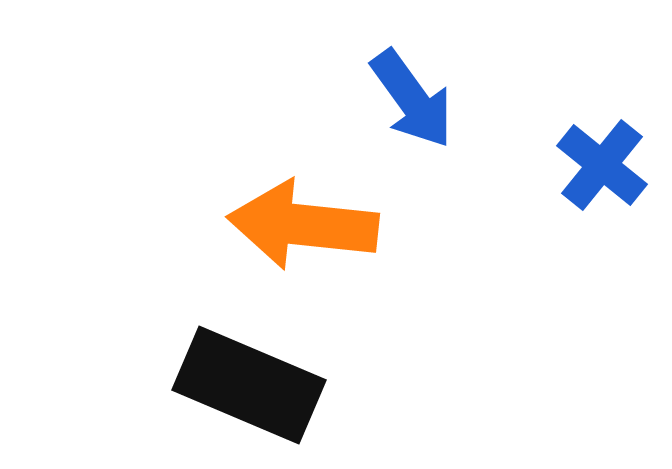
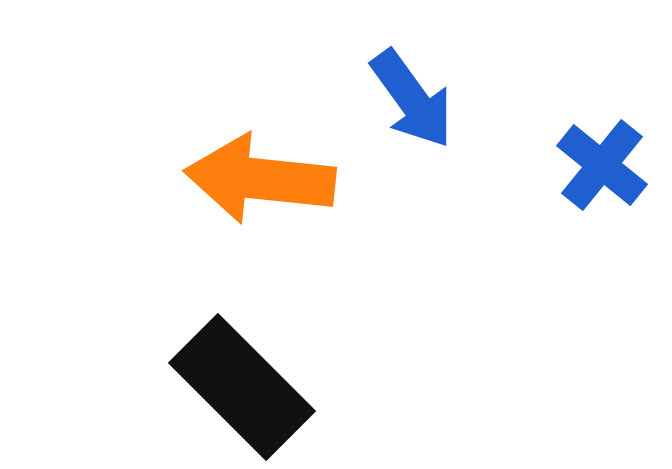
orange arrow: moved 43 px left, 46 px up
black rectangle: moved 7 px left, 2 px down; rotated 22 degrees clockwise
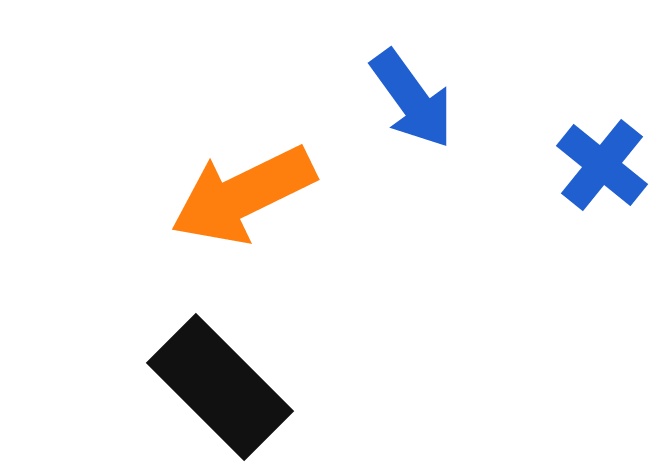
orange arrow: moved 17 px left, 16 px down; rotated 32 degrees counterclockwise
black rectangle: moved 22 px left
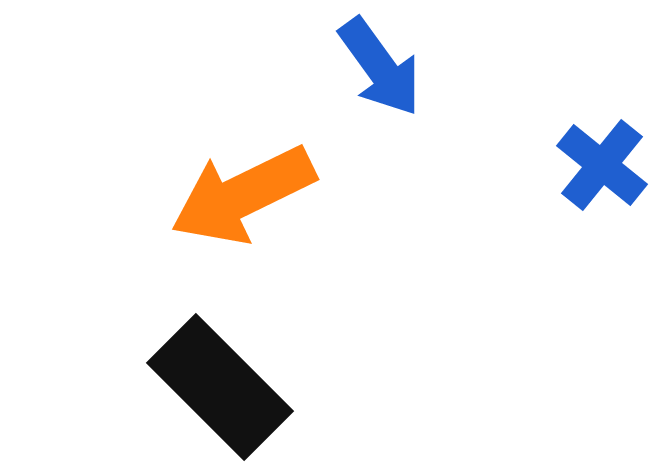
blue arrow: moved 32 px left, 32 px up
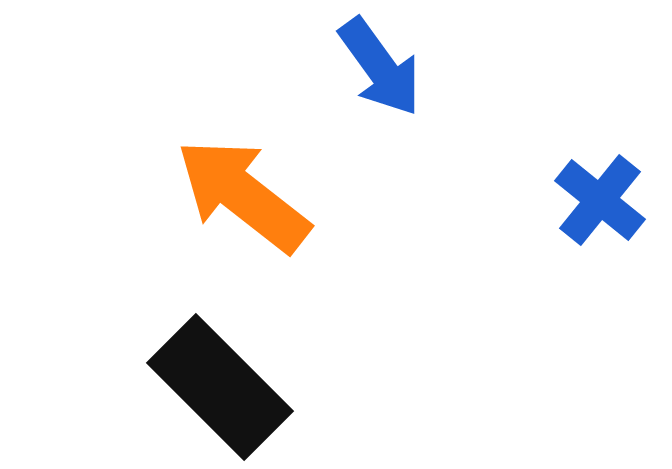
blue cross: moved 2 px left, 35 px down
orange arrow: rotated 64 degrees clockwise
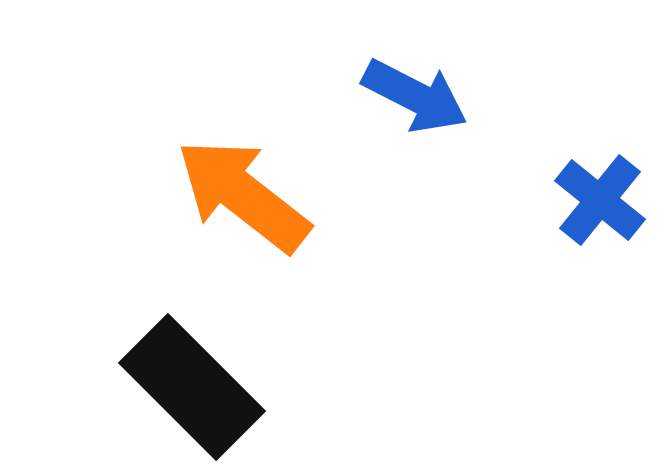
blue arrow: moved 35 px right, 29 px down; rotated 27 degrees counterclockwise
black rectangle: moved 28 px left
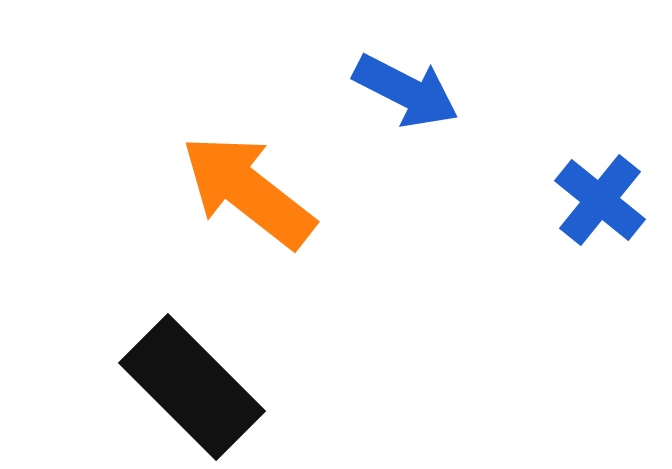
blue arrow: moved 9 px left, 5 px up
orange arrow: moved 5 px right, 4 px up
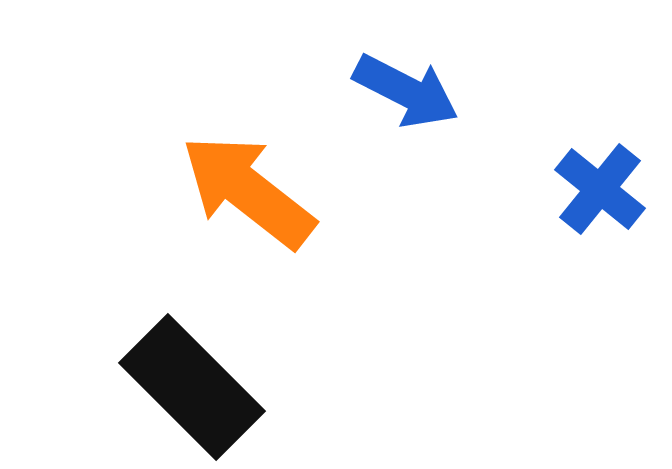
blue cross: moved 11 px up
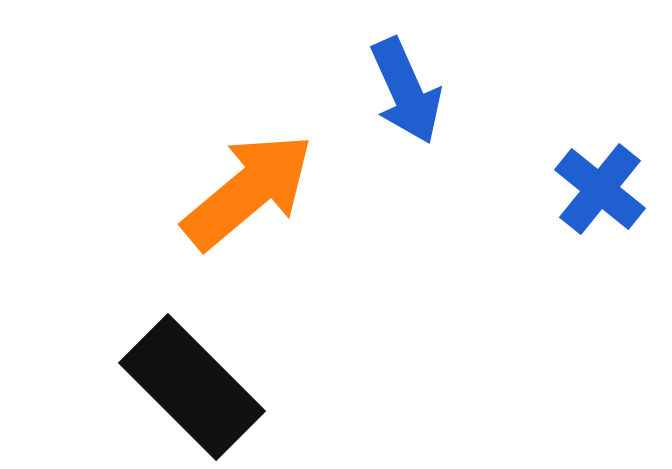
blue arrow: rotated 39 degrees clockwise
orange arrow: rotated 102 degrees clockwise
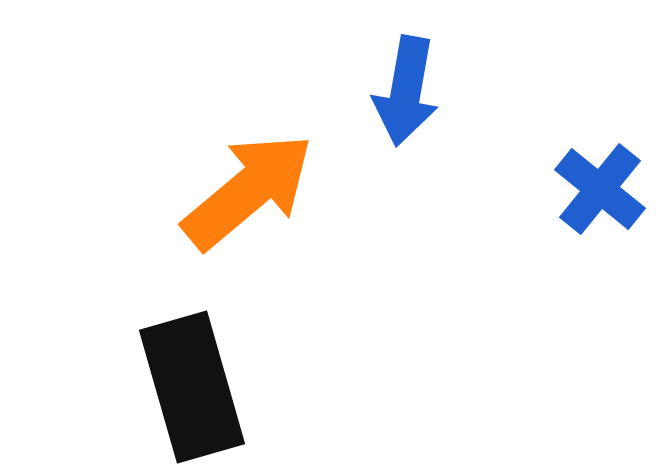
blue arrow: rotated 34 degrees clockwise
black rectangle: rotated 29 degrees clockwise
